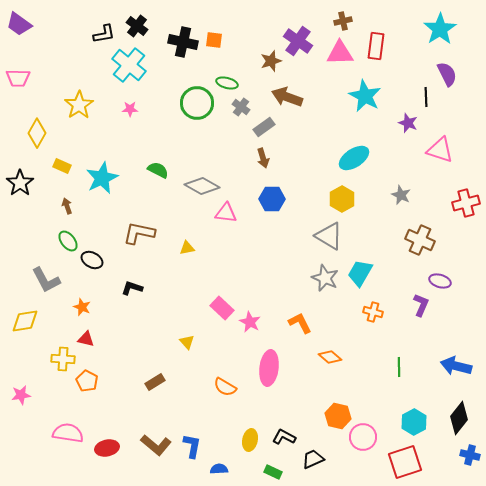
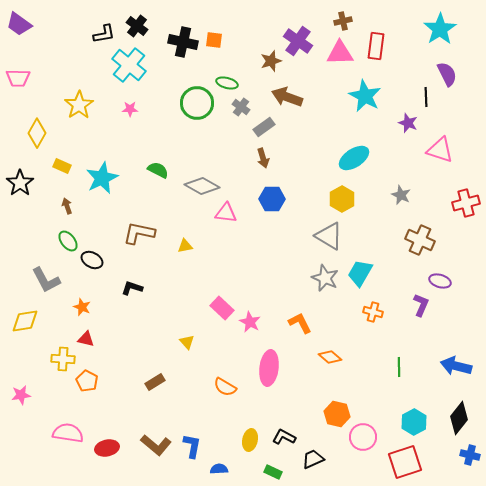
yellow triangle at (187, 248): moved 2 px left, 2 px up
orange hexagon at (338, 416): moved 1 px left, 2 px up
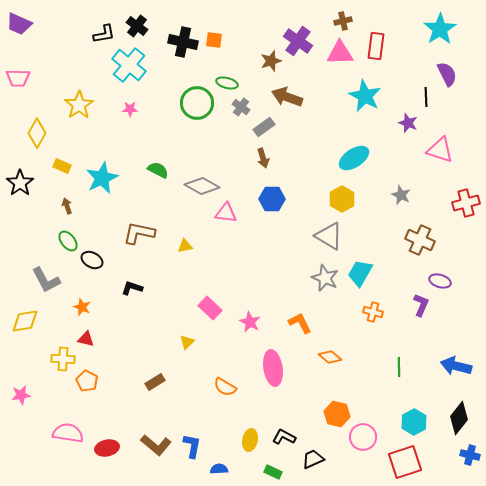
purple trapezoid at (19, 24): rotated 12 degrees counterclockwise
pink rectangle at (222, 308): moved 12 px left
yellow triangle at (187, 342): rotated 28 degrees clockwise
pink ellipse at (269, 368): moved 4 px right; rotated 16 degrees counterclockwise
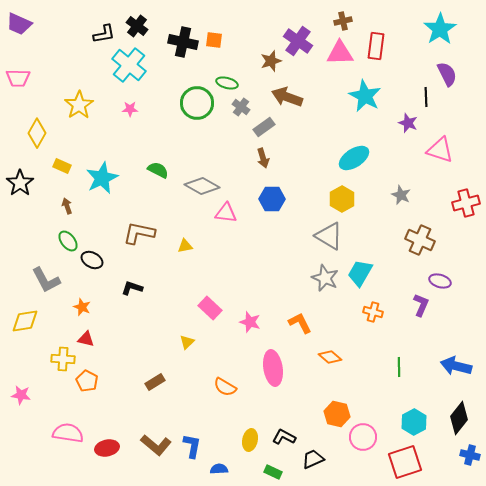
pink star at (250, 322): rotated 10 degrees counterclockwise
pink star at (21, 395): rotated 18 degrees clockwise
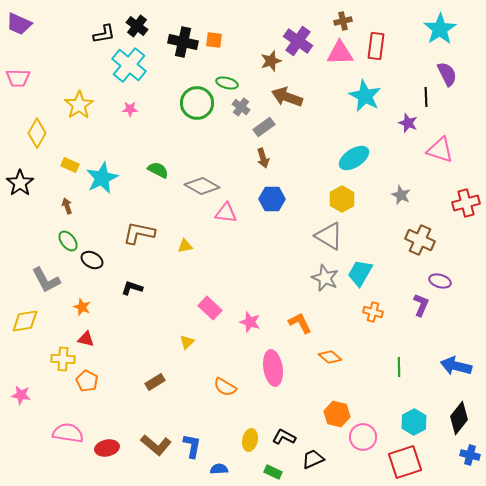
yellow rectangle at (62, 166): moved 8 px right, 1 px up
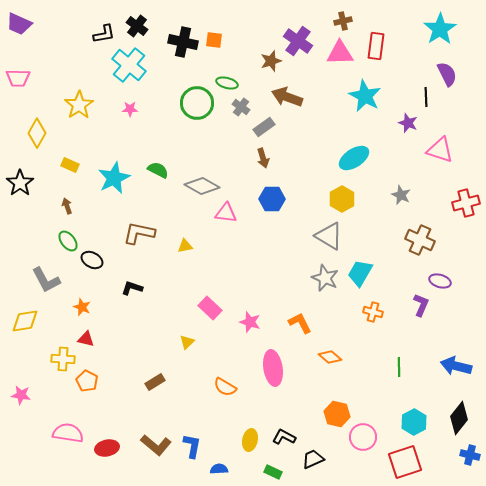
cyan star at (102, 178): moved 12 px right
